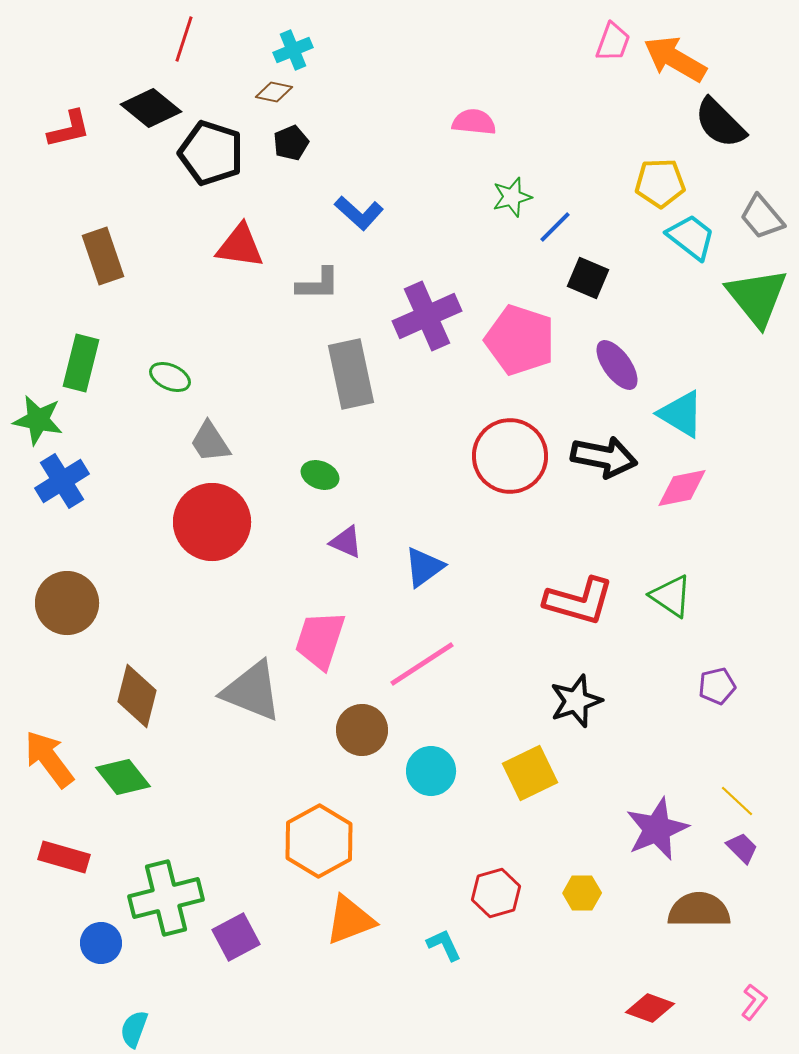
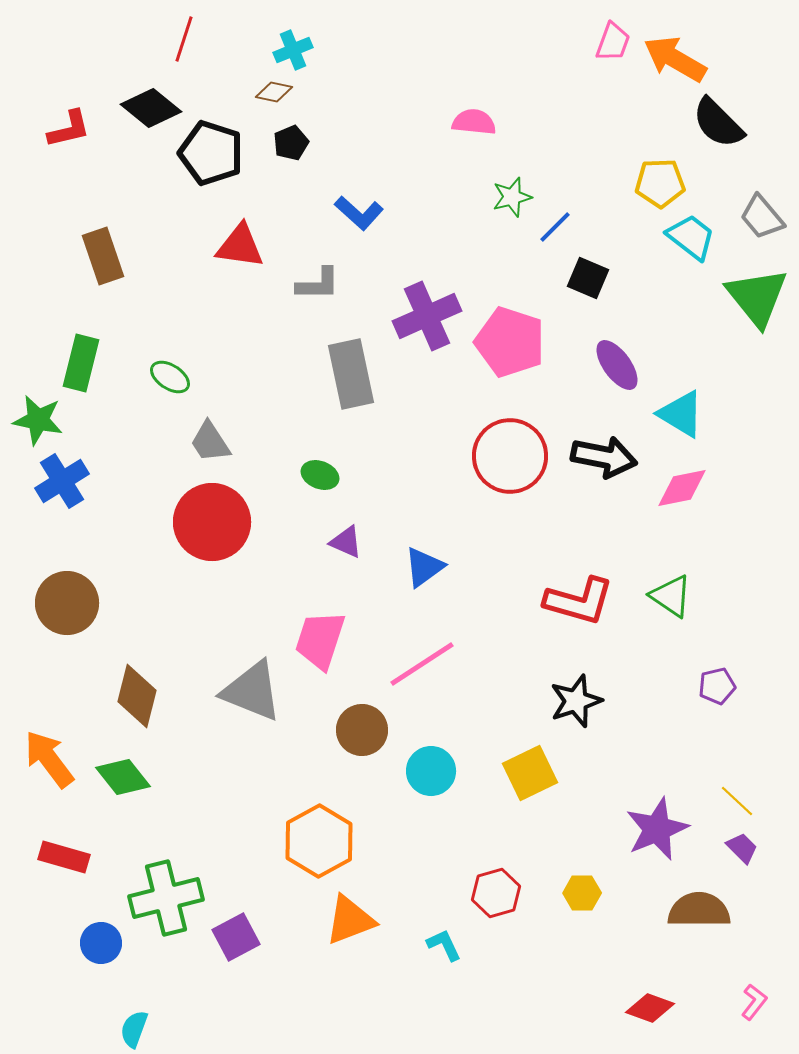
black semicircle at (720, 123): moved 2 px left
pink pentagon at (520, 340): moved 10 px left, 2 px down
green ellipse at (170, 377): rotated 9 degrees clockwise
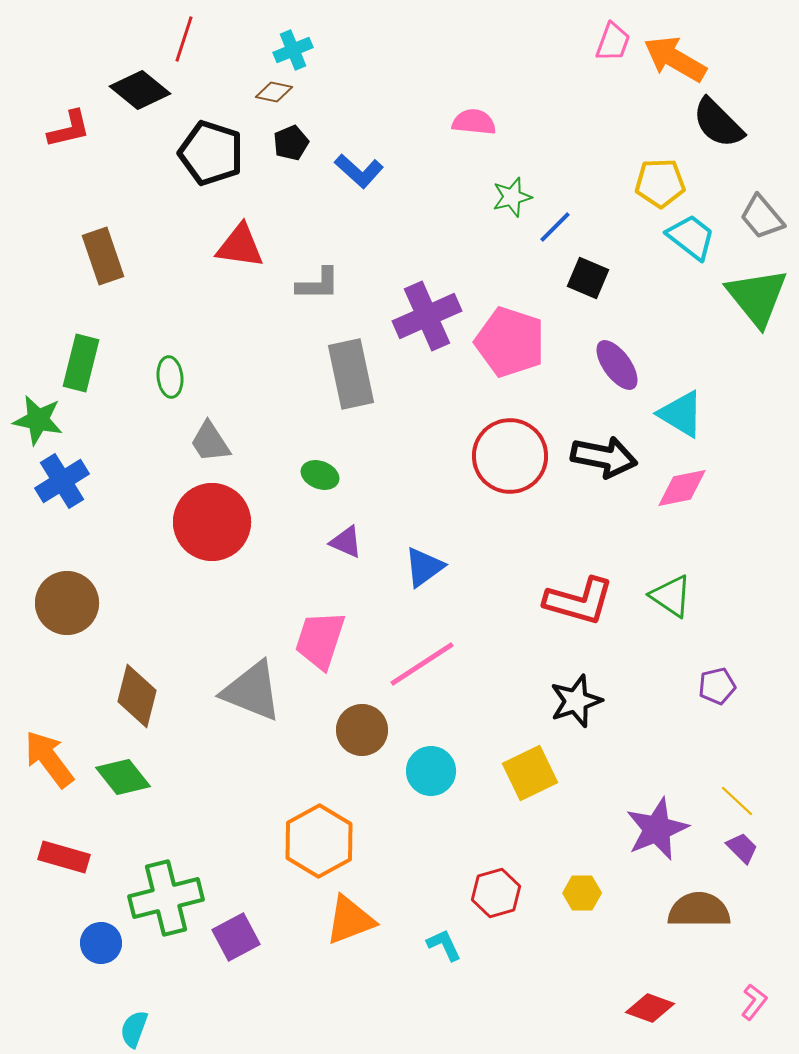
black diamond at (151, 108): moved 11 px left, 18 px up
blue L-shape at (359, 213): moved 42 px up
green ellipse at (170, 377): rotated 51 degrees clockwise
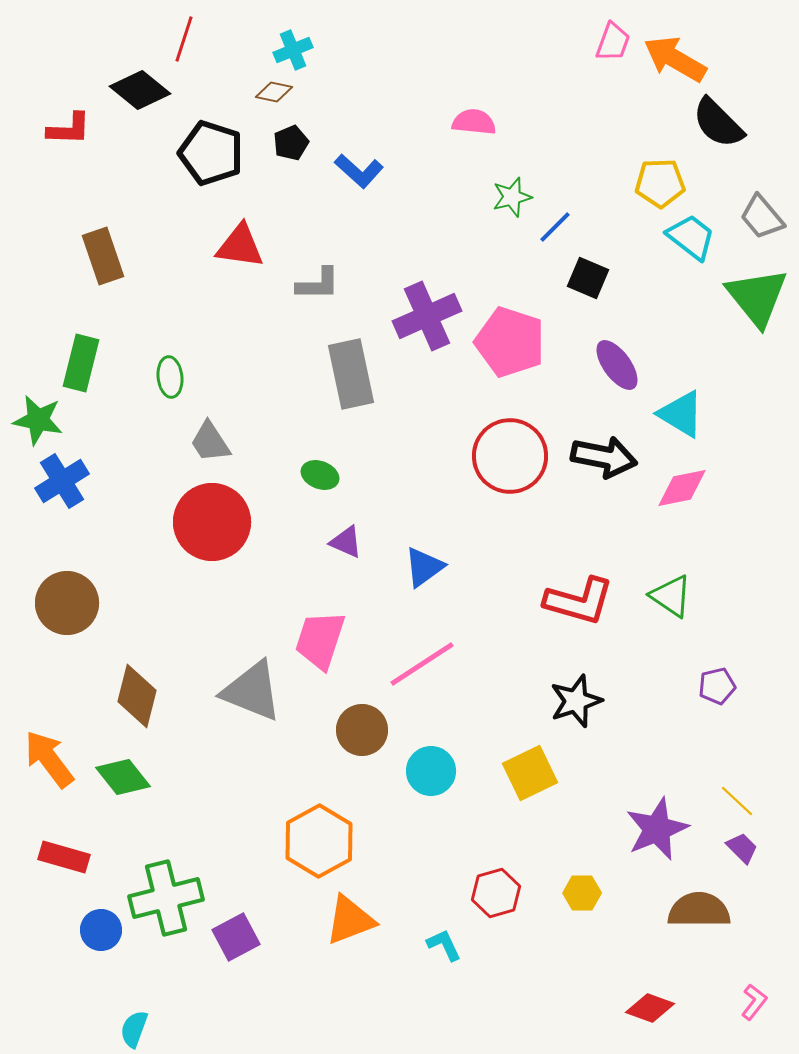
red L-shape at (69, 129): rotated 15 degrees clockwise
blue circle at (101, 943): moved 13 px up
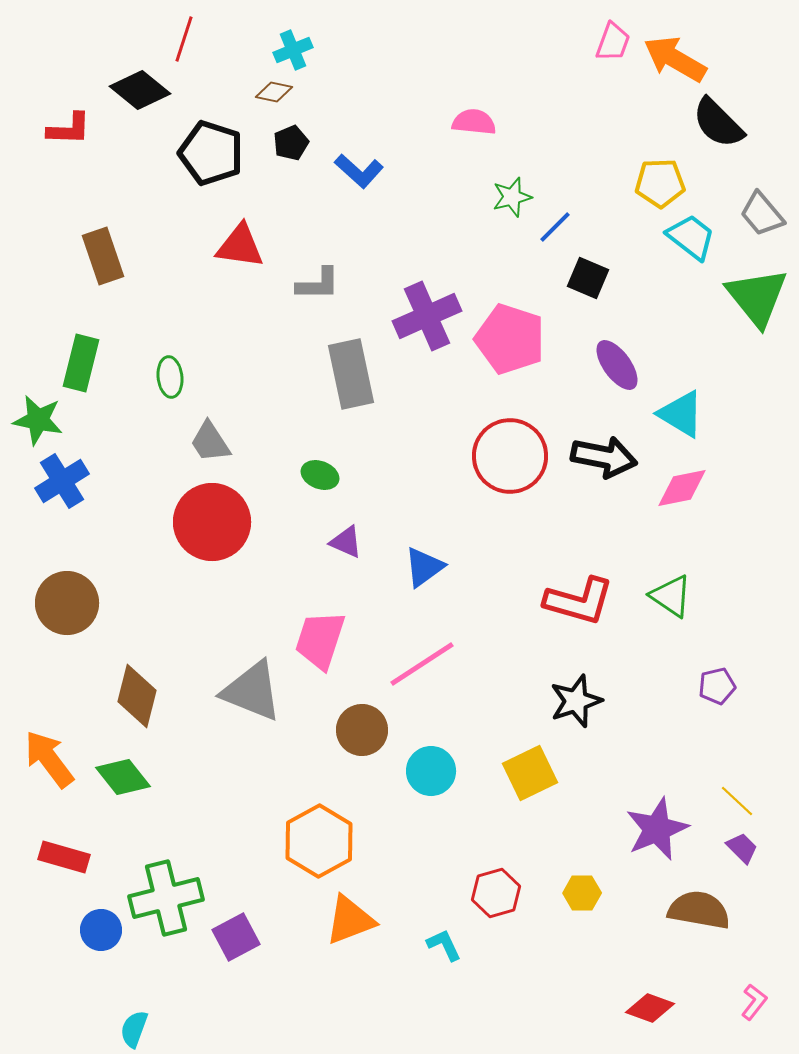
gray trapezoid at (762, 217): moved 3 px up
pink pentagon at (510, 342): moved 3 px up
brown semicircle at (699, 910): rotated 10 degrees clockwise
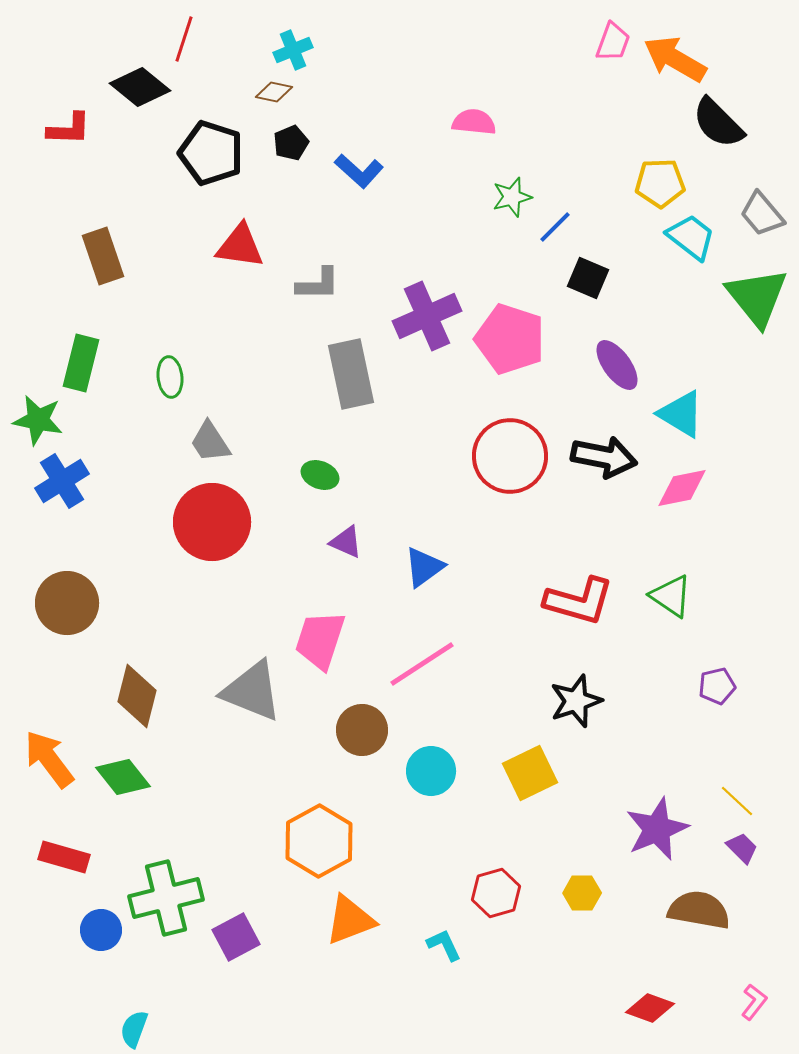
black diamond at (140, 90): moved 3 px up
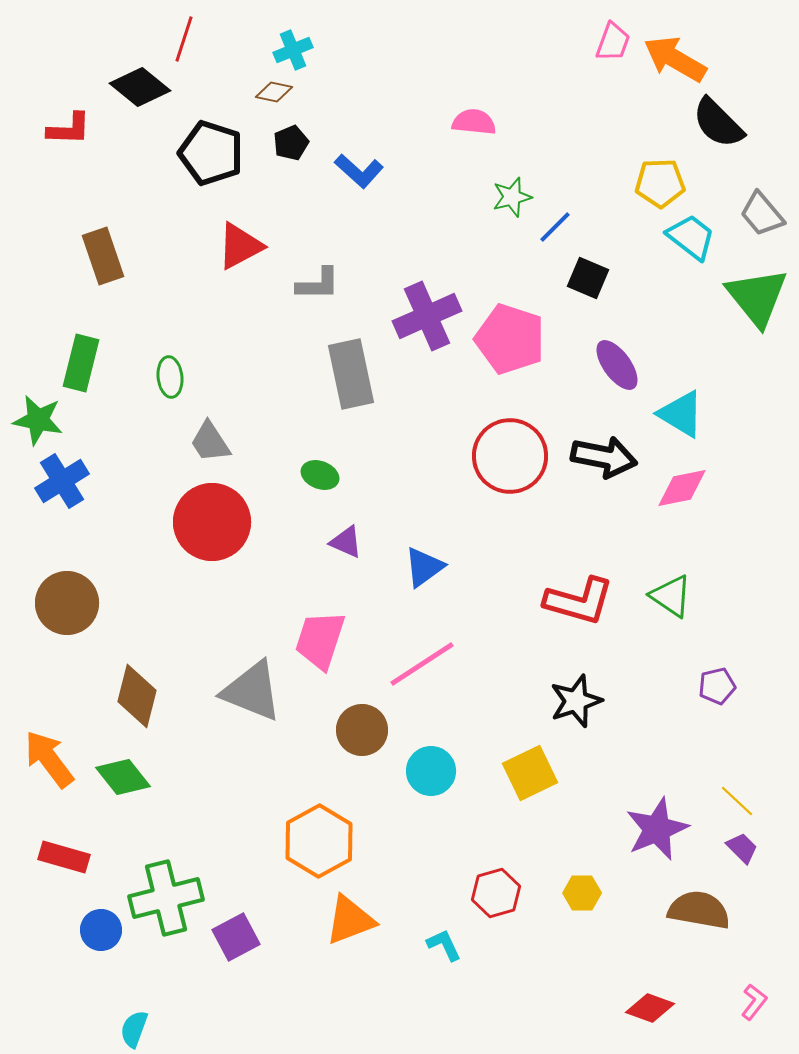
red triangle at (240, 246): rotated 36 degrees counterclockwise
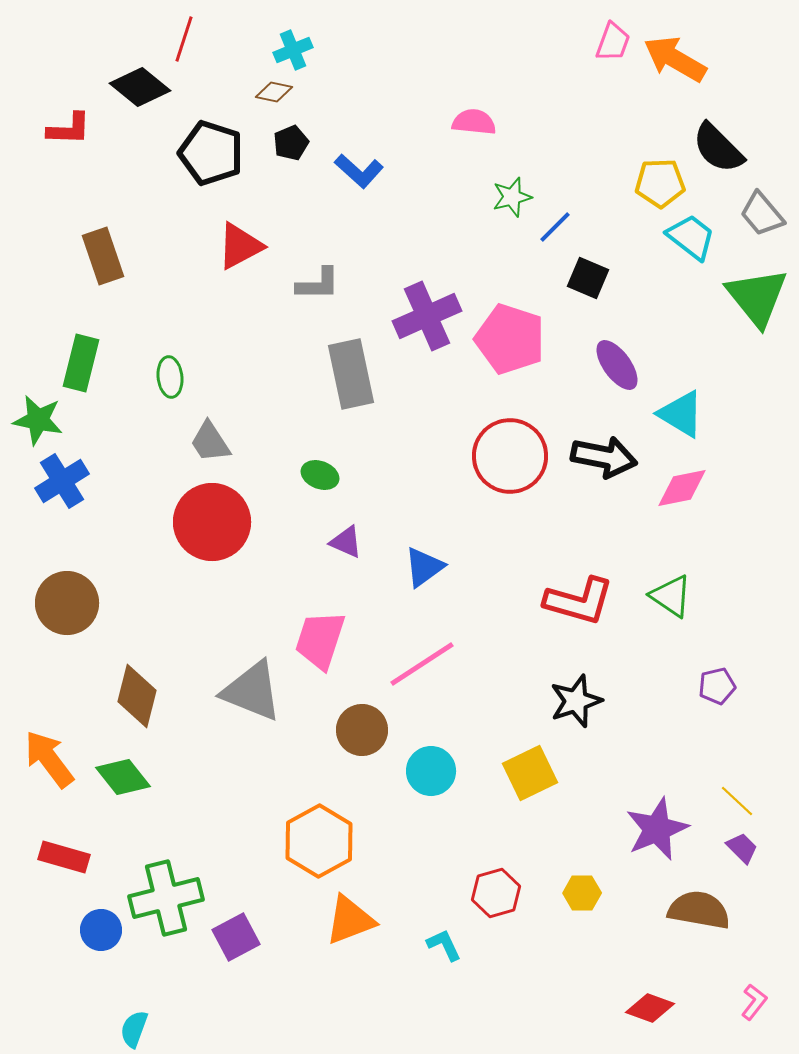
black semicircle at (718, 123): moved 25 px down
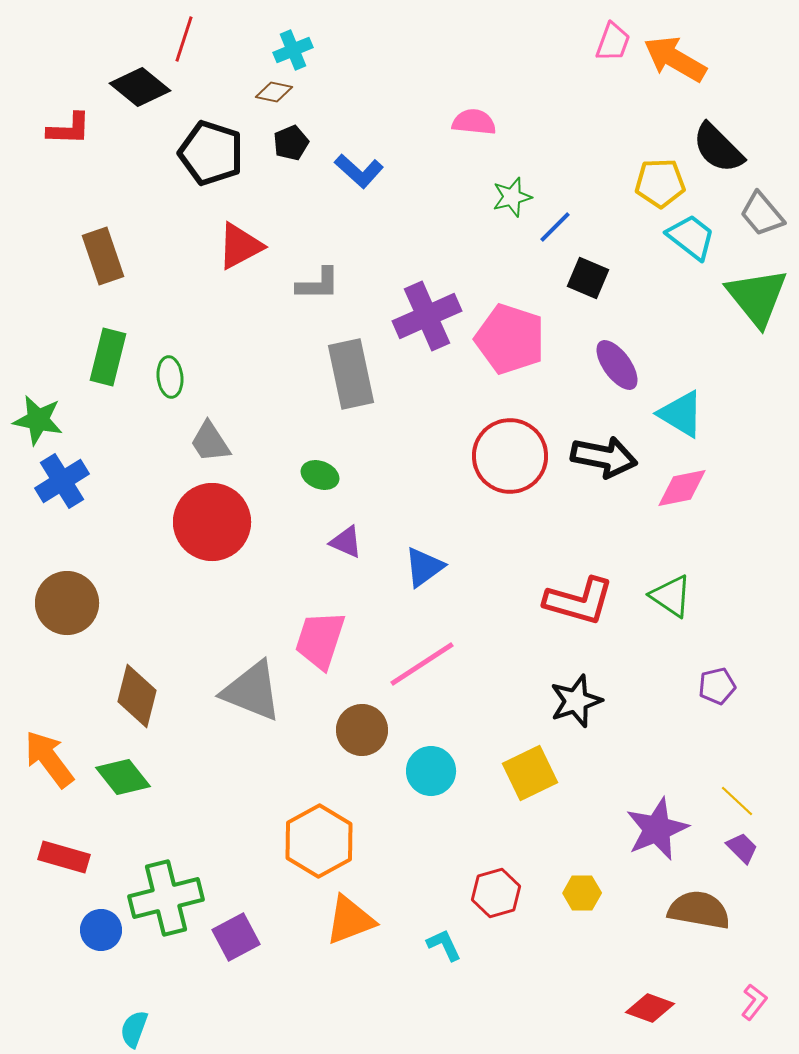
green rectangle at (81, 363): moved 27 px right, 6 px up
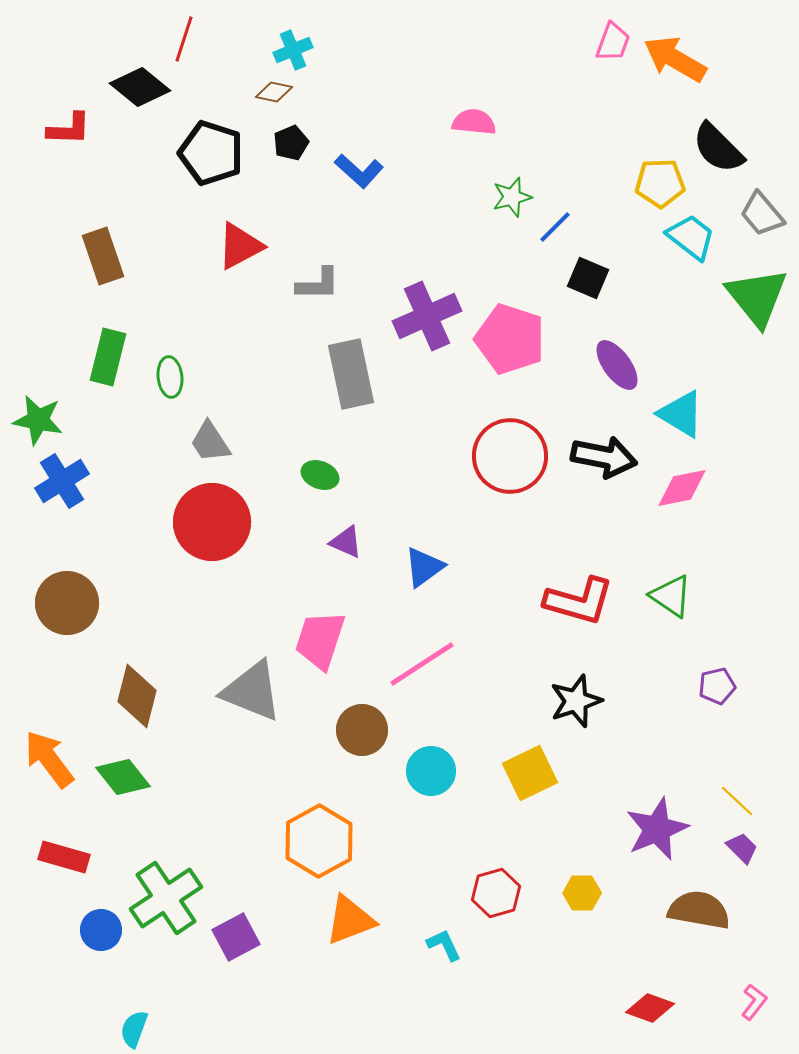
green cross at (166, 898): rotated 20 degrees counterclockwise
